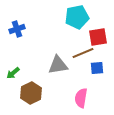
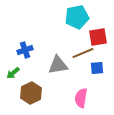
blue cross: moved 8 px right, 21 px down
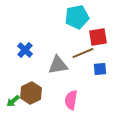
blue cross: rotated 28 degrees counterclockwise
blue square: moved 3 px right, 1 px down
green arrow: moved 28 px down
pink semicircle: moved 10 px left, 2 px down
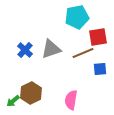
gray triangle: moved 7 px left, 16 px up; rotated 10 degrees counterclockwise
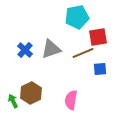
green arrow: rotated 104 degrees clockwise
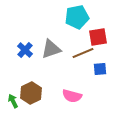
pink semicircle: moved 1 px right, 4 px up; rotated 84 degrees counterclockwise
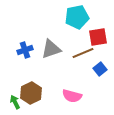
blue cross: rotated 28 degrees clockwise
blue square: rotated 32 degrees counterclockwise
green arrow: moved 2 px right, 1 px down
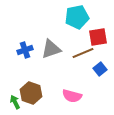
brown hexagon: rotated 15 degrees counterclockwise
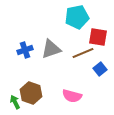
red square: rotated 18 degrees clockwise
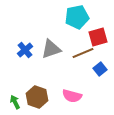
red square: rotated 24 degrees counterclockwise
blue cross: rotated 21 degrees counterclockwise
brown hexagon: moved 6 px right, 4 px down
